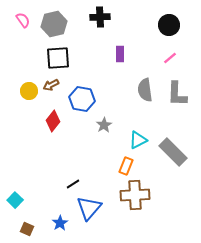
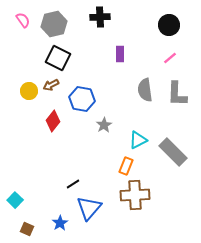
black square: rotated 30 degrees clockwise
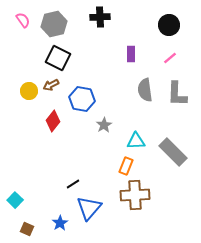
purple rectangle: moved 11 px right
cyan triangle: moved 2 px left, 1 px down; rotated 24 degrees clockwise
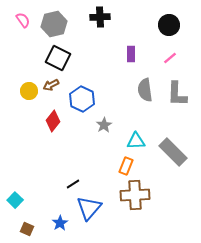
blue hexagon: rotated 15 degrees clockwise
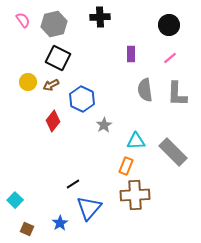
yellow circle: moved 1 px left, 9 px up
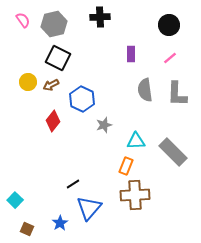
gray star: rotated 14 degrees clockwise
